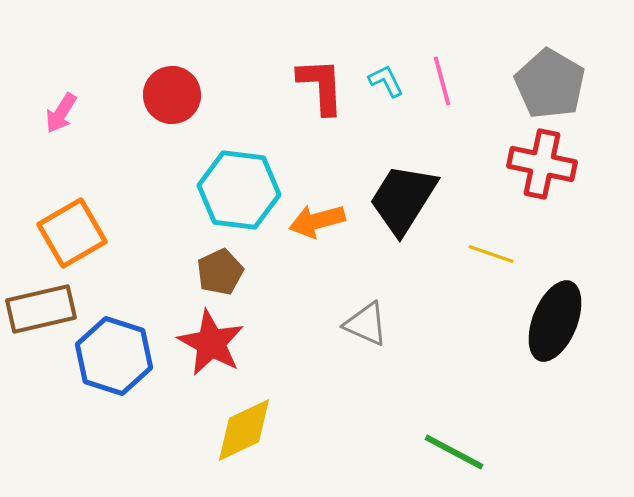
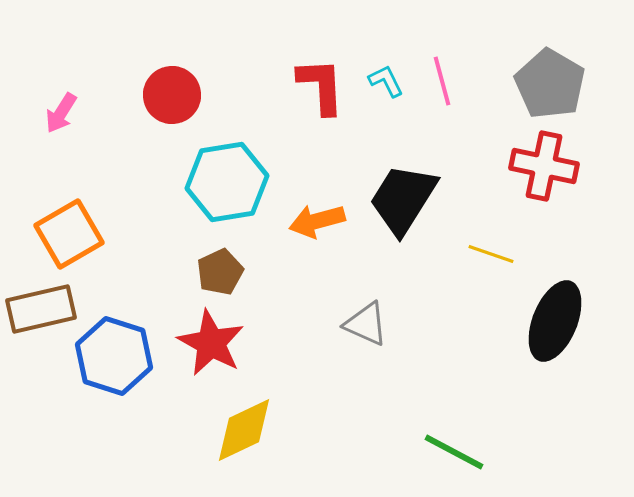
red cross: moved 2 px right, 2 px down
cyan hexagon: moved 12 px left, 8 px up; rotated 16 degrees counterclockwise
orange square: moved 3 px left, 1 px down
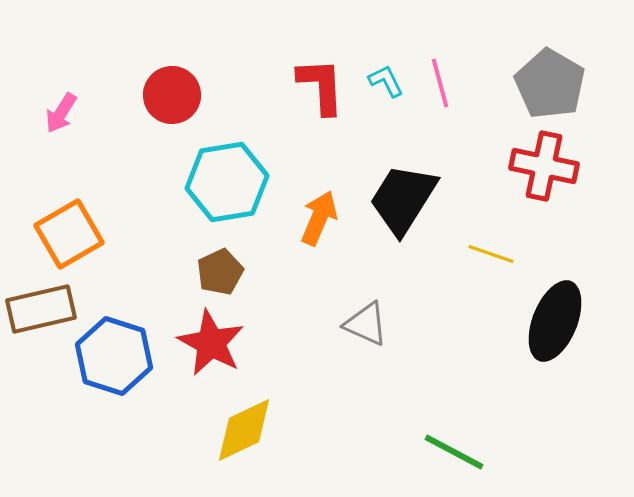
pink line: moved 2 px left, 2 px down
orange arrow: moved 2 px right, 3 px up; rotated 128 degrees clockwise
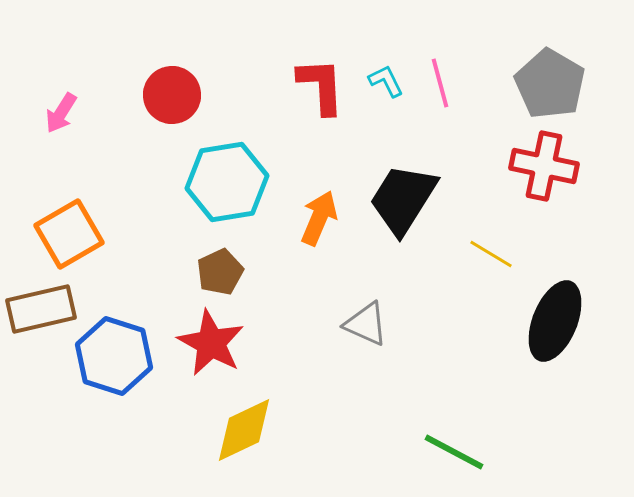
yellow line: rotated 12 degrees clockwise
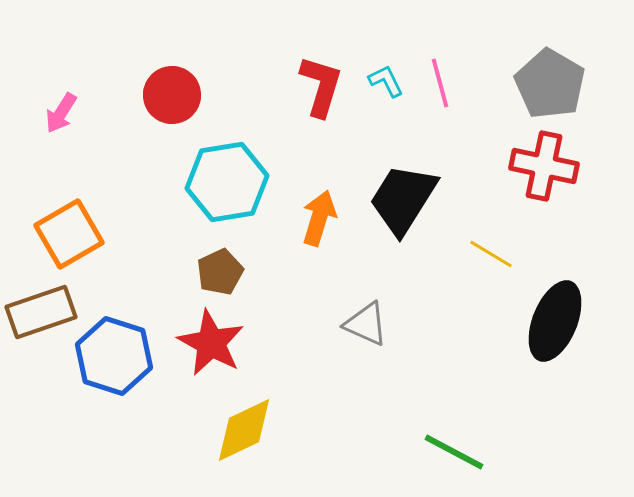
red L-shape: rotated 20 degrees clockwise
orange arrow: rotated 6 degrees counterclockwise
brown rectangle: moved 3 px down; rotated 6 degrees counterclockwise
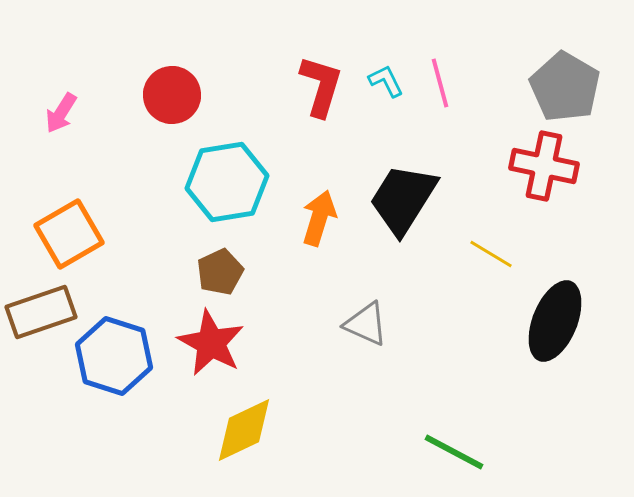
gray pentagon: moved 15 px right, 3 px down
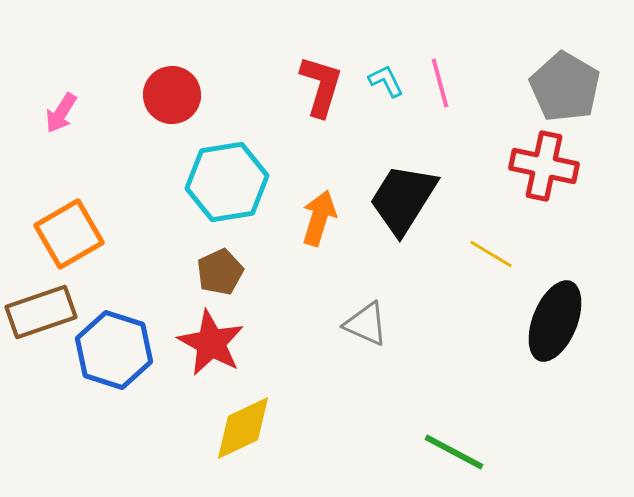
blue hexagon: moved 6 px up
yellow diamond: moved 1 px left, 2 px up
